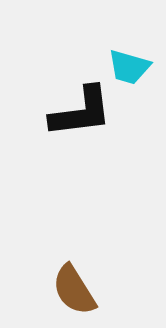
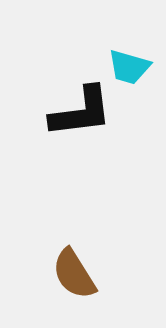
brown semicircle: moved 16 px up
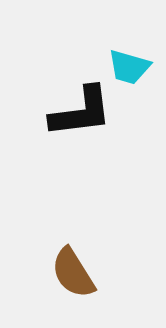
brown semicircle: moved 1 px left, 1 px up
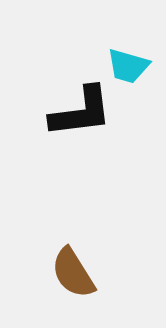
cyan trapezoid: moved 1 px left, 1 px up
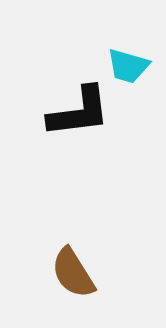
black L-shape: moved 2 px left
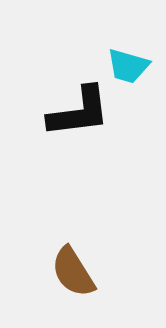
brown semicircle: moved 1 px up
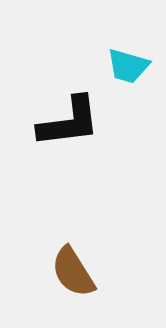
black L-shape: moved 10 px left, 10 px down
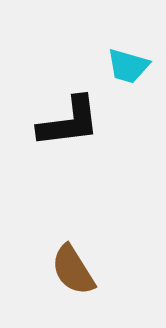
brown semicircle: moved 2 px up
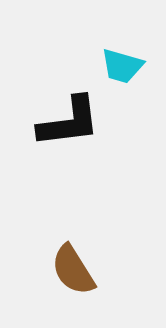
cyan trapezoid: moved 6 px left
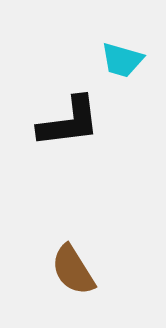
cyan trapezoid: moved 6 px up
